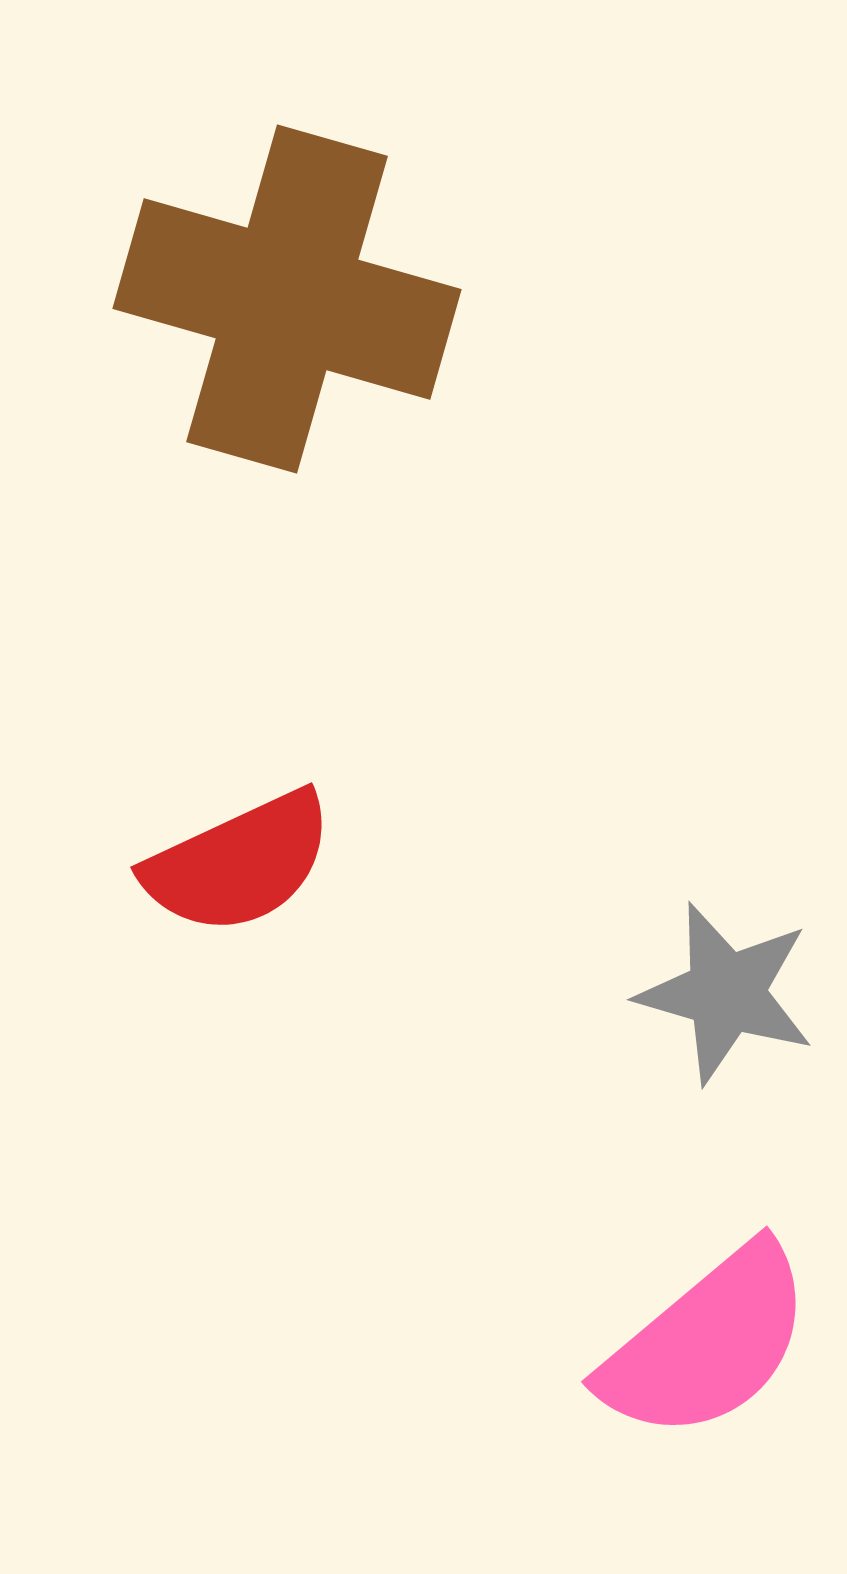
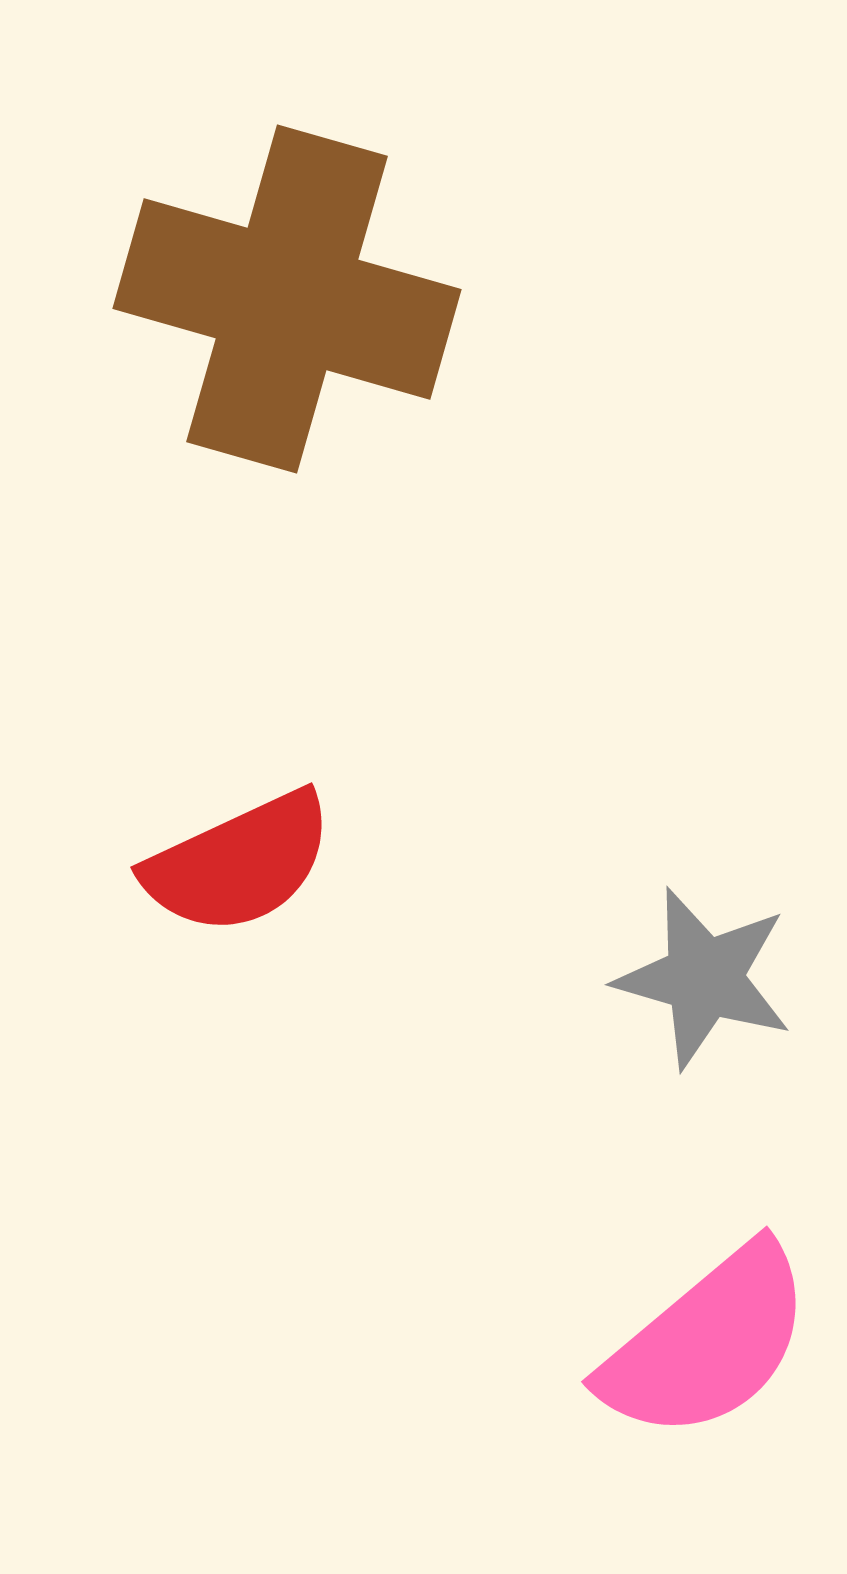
gray star: moved 22 px left, 15 px up
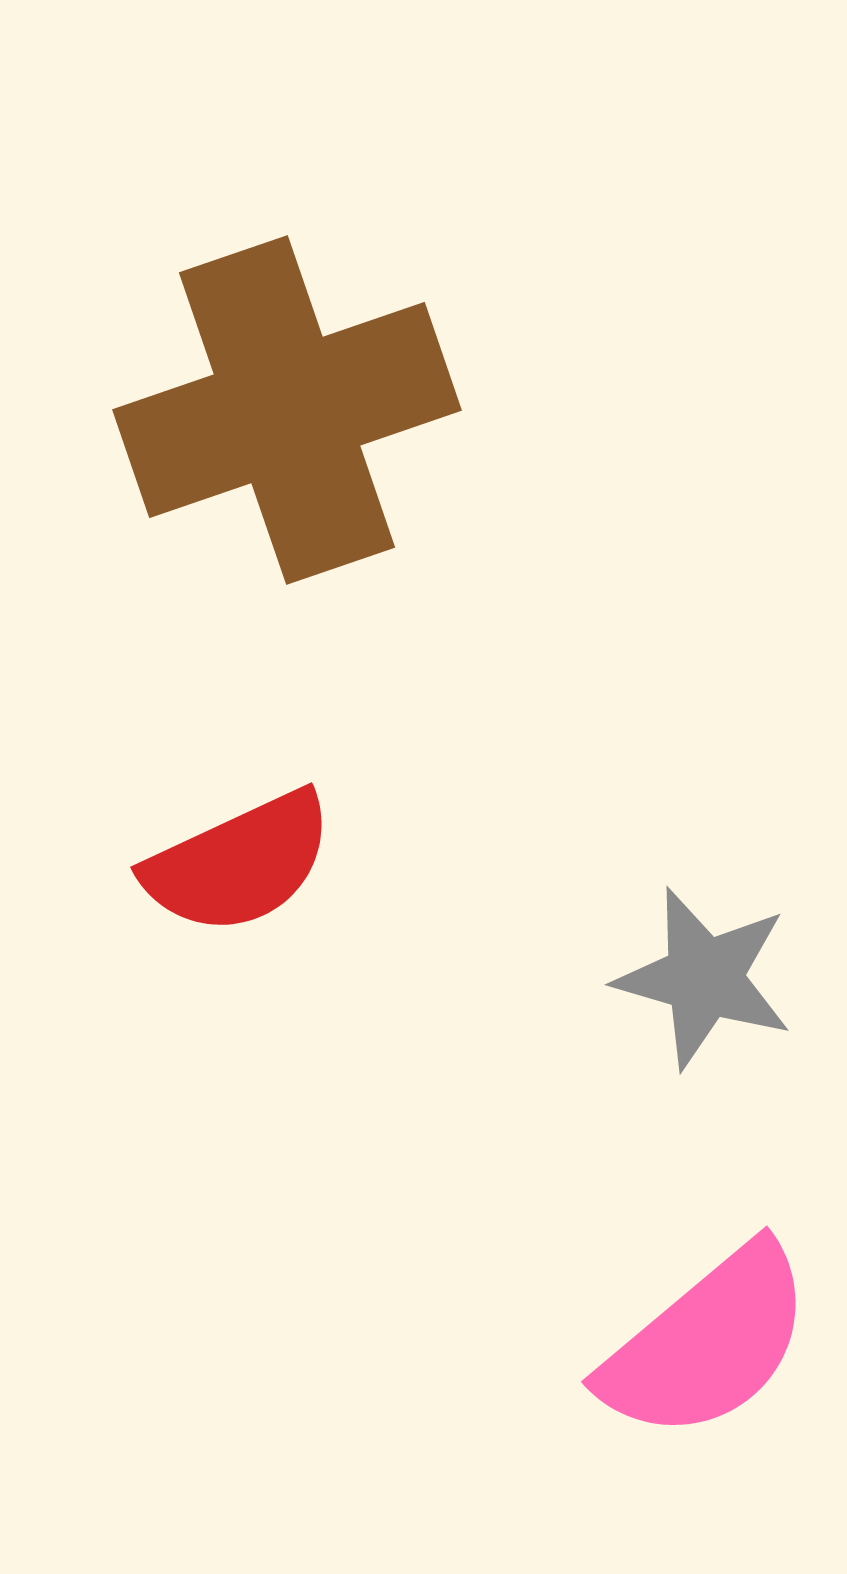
brown cross: moved 111 px down; rotated 35 degrees counterclockwise
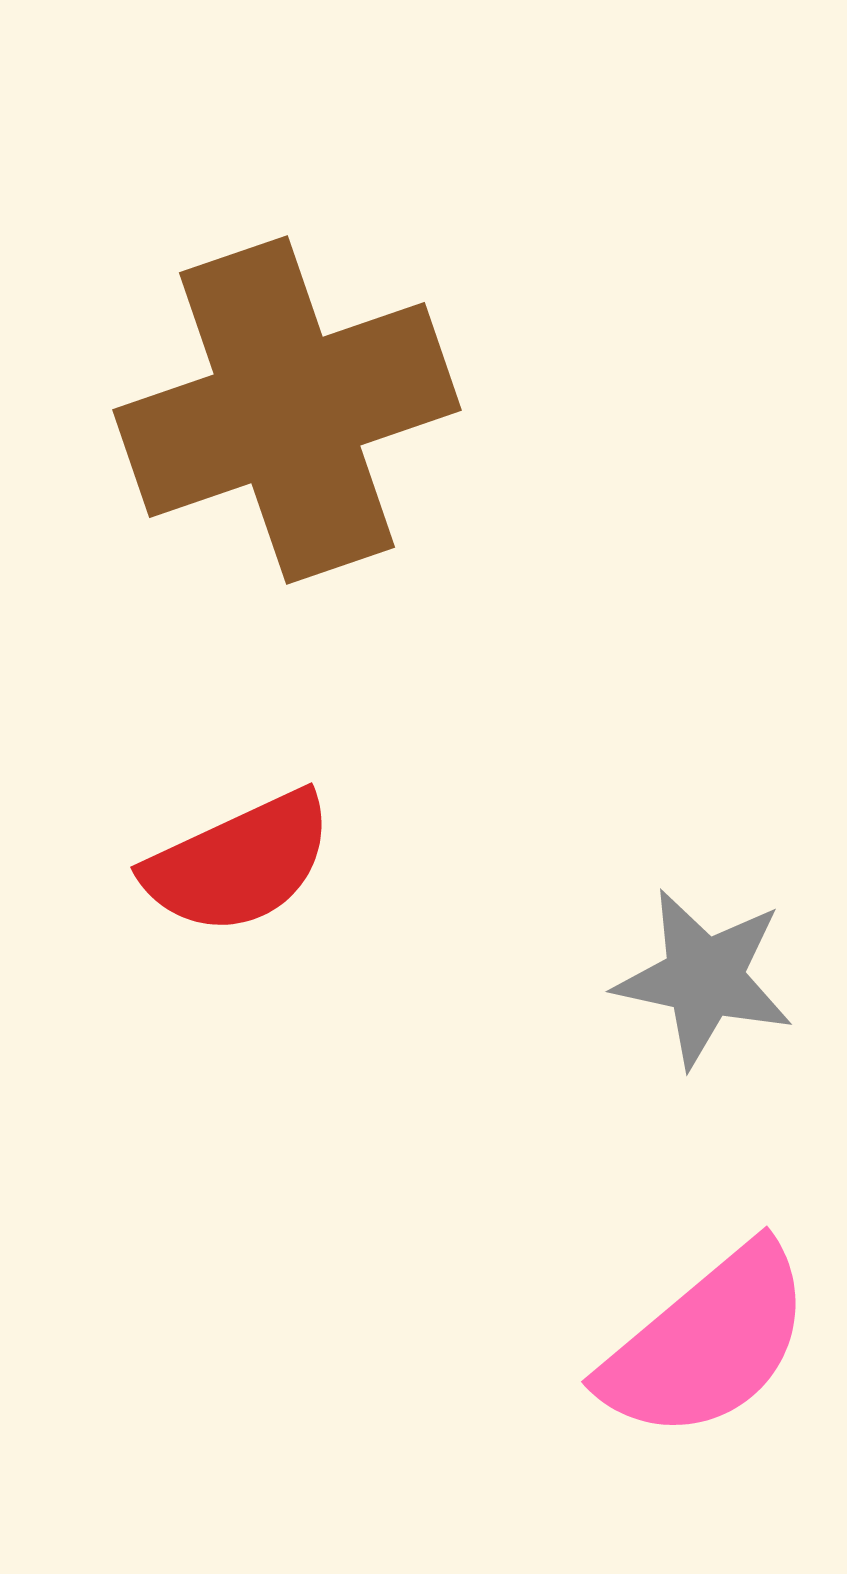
gray star: rotated 4 degrees counterclockwise
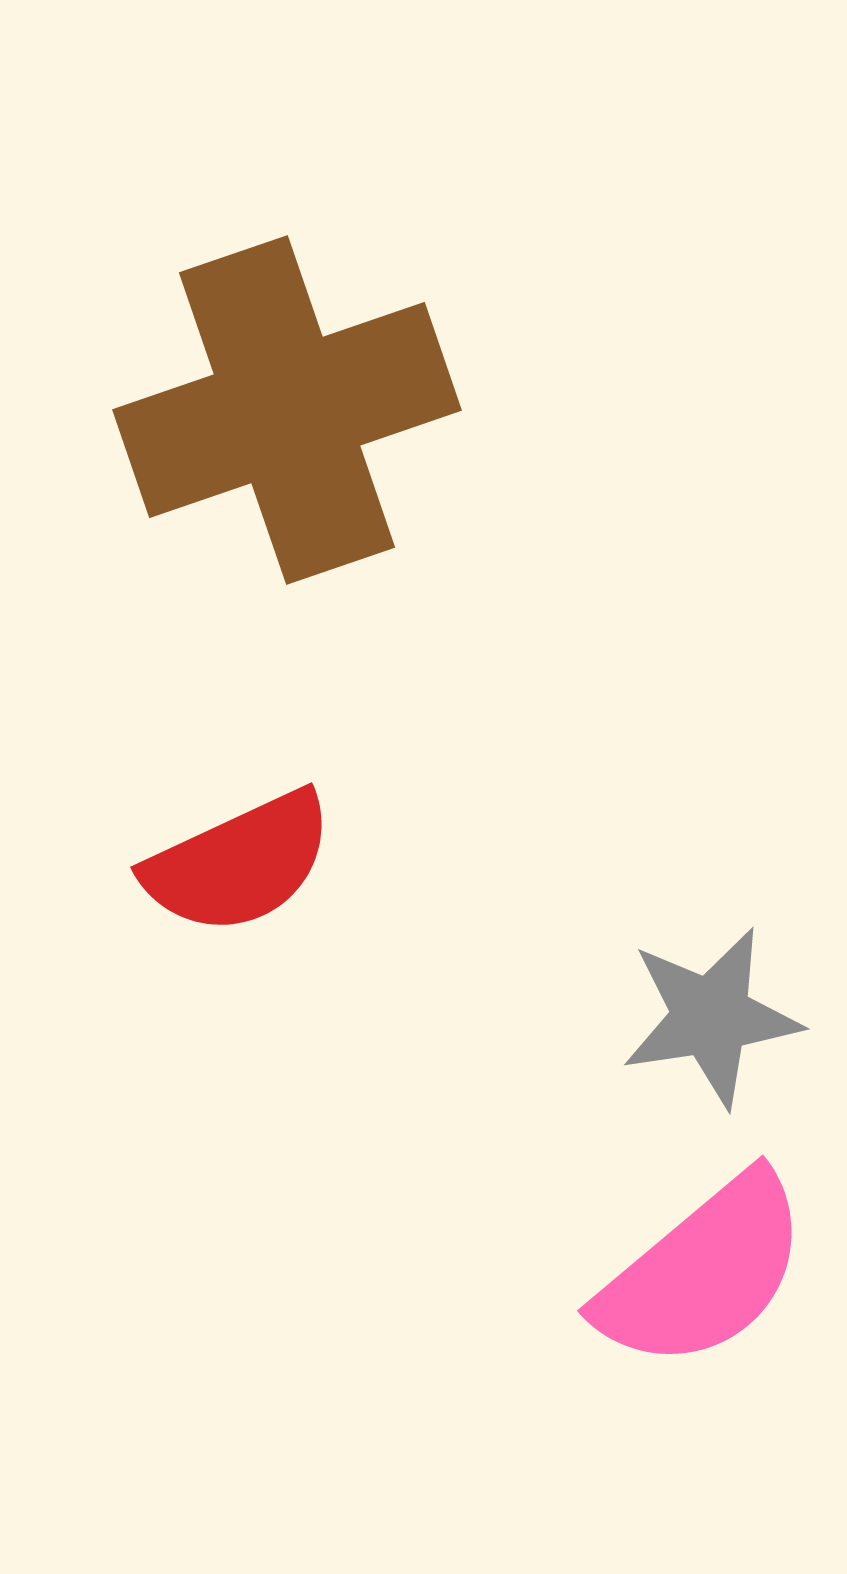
gray star: moved 7 px right, 39 px down; rotated 21 degrees counterclockwise
pink semicircle: moved 4 px left, 71 px up
